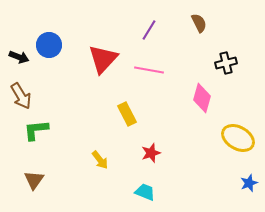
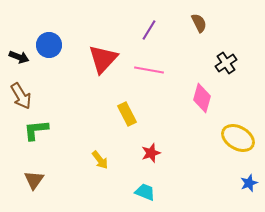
black cross: rotated 20 degrees counterclockwise
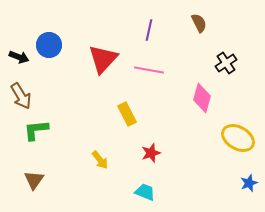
purple line: rotated 20 degrees counterclockwise
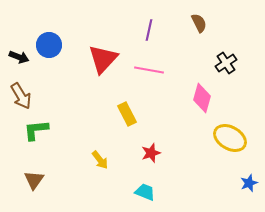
yellow ellipse: moved 8 px left
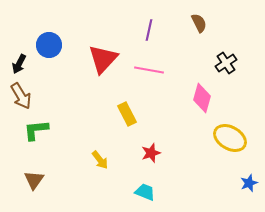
black arrow: moved 7 px down; rotated 96 degrees clockwise
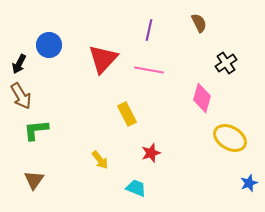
cyan trapezoid: moved 9 px left, 4 px up
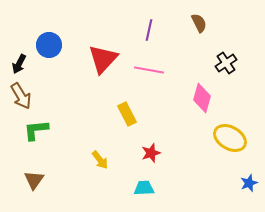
cyan trapezoid: moved 8 px right; rotated 25 degrees counterclockwise
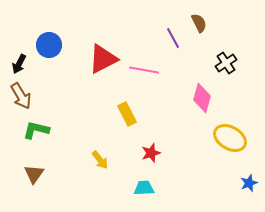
purple line: moved 24 px right, 8 px down; rotated 40 degrees counterclockwise
red triangle: rotated 20 degrees clockwise
pink line: moved 5 px left
green L-shape: rotated 20 degrees clockwise
brown triangle: moved 6 px up
